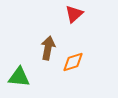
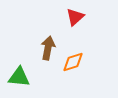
red triangle: moved 1 px right, 3 px down
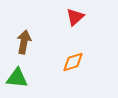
brown arrow: moved 24 px left, 6 px up
green triangle: moved 2 px left, 1 px down
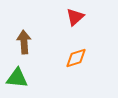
brown arrow: rotated 15 degrees counterclockwise
orange diamond: moved 3 px right, 4 px up
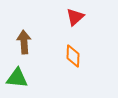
orange diamond: moved 3 px left, 2 px up; rotated 70 degrees counterclockwise
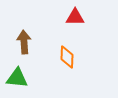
red triangle: rotated 42 degrees clockwise
orange diamond: moved 6 px left, 1 px down
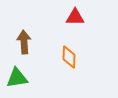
orange diamond: moved 2 px right
green triangle: rotated 15 degrees counterclockwise
